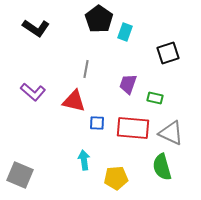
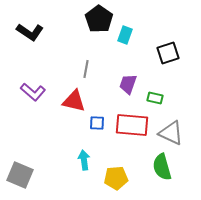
black L-shape: moved 6 px left, 4 px down
cyan rectangle: moved 3 px down
red rectangle: moved 1 px left, 3 px up
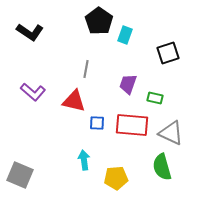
black pentagon: moved 2 px down
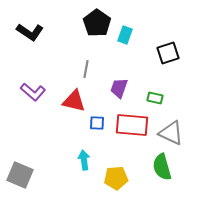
black pentagon: moved 2 px left, 2 px down
purple trapezoid: moved 9 px left, 4 px down
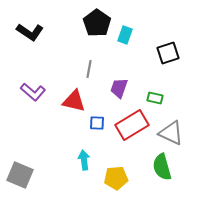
gray line: moved 3 px right
red rectangle: rotated 36 degrees counterclockwise
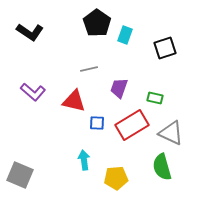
black square: moved 3 px left, 5 px up
gray line: rotated 66 degrees clockwise
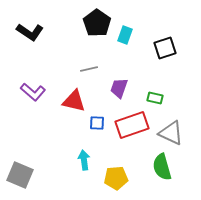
red rectangle: rotated 12 degrees clockwise
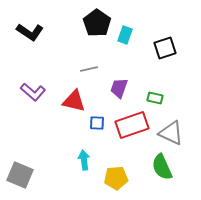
green semicircle: rotated 8 degrees counterclockwise
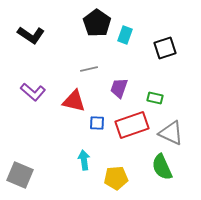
black L-shape: moved 1 px right, 3 px down
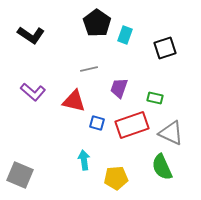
blue square: rotated 14 degrees clockwise
